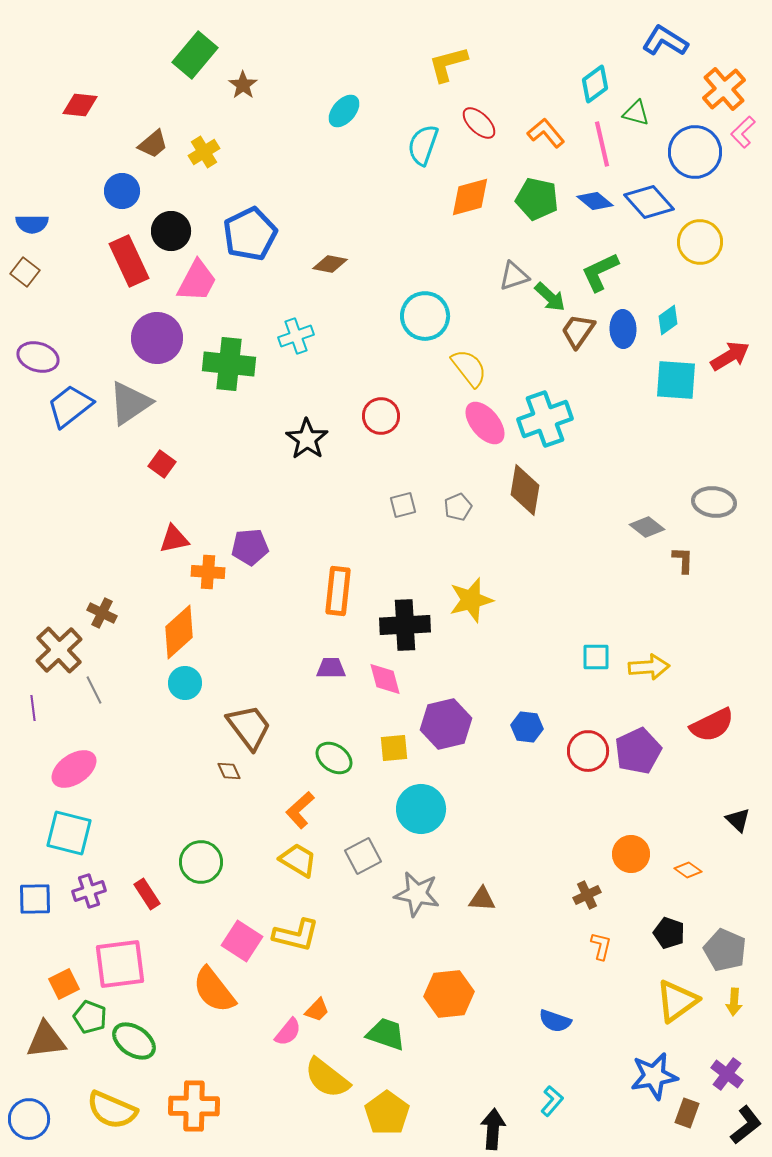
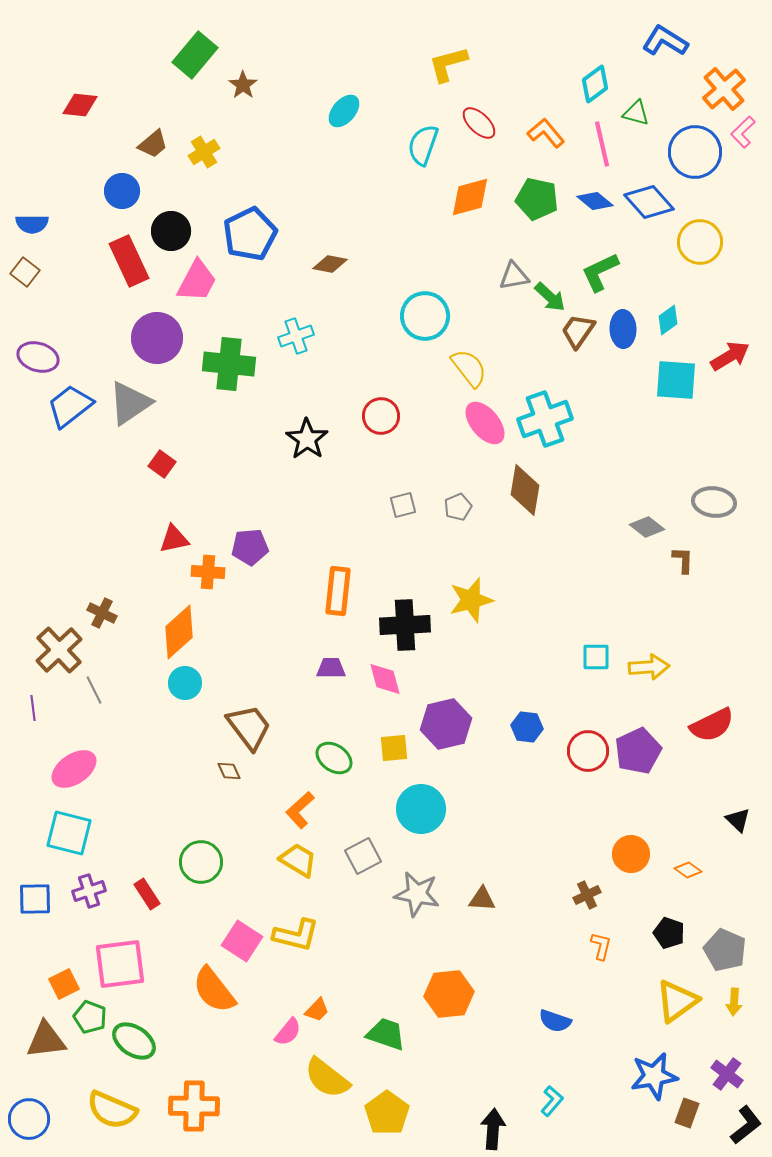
gray triangle at (514, 276): rotated 8 degrees clockwise
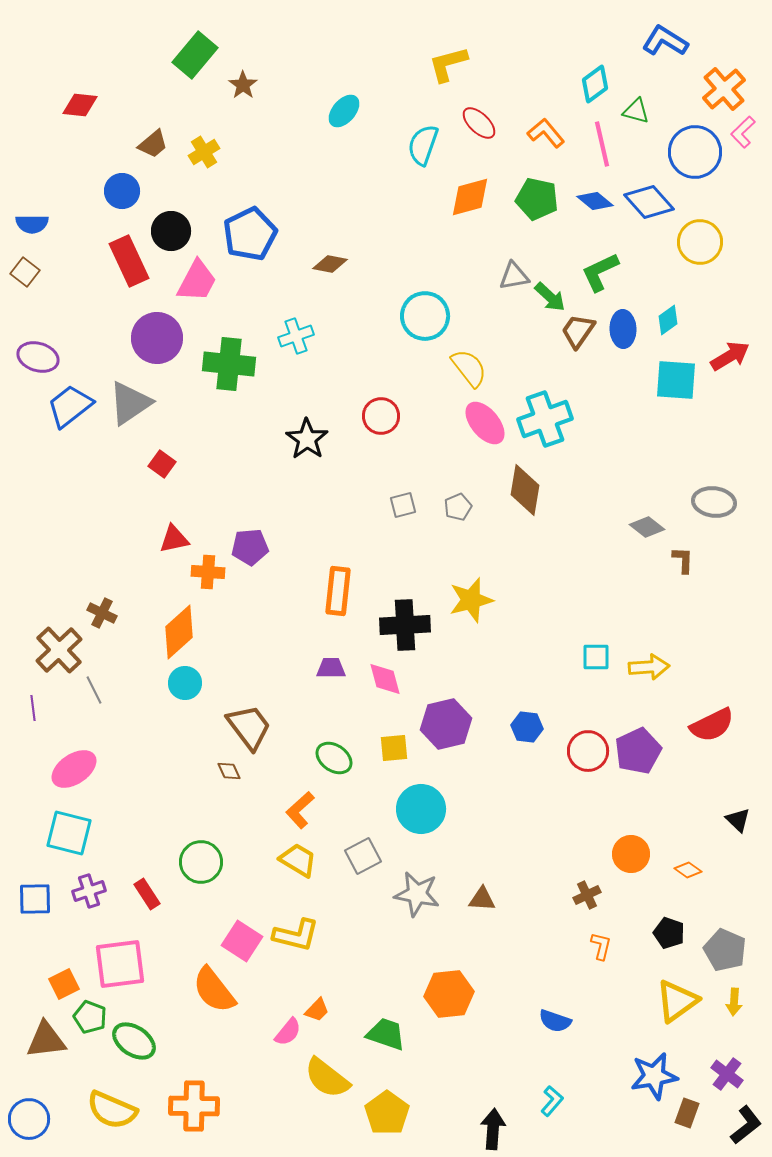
green triangle at (636, 113): moved 2 px up
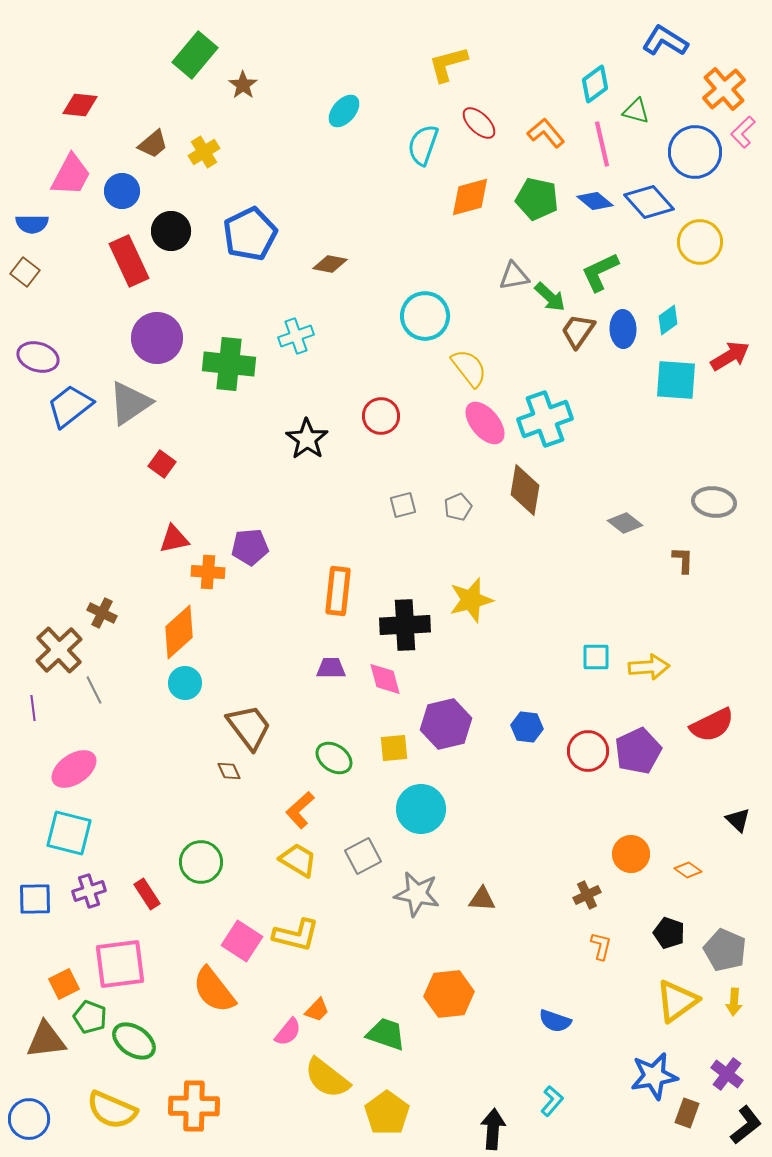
pink trapezoid at (197, 281): moved 126 px left, 106 px up
gray diamond at (647, 527): moved 22 px left, 4 px up
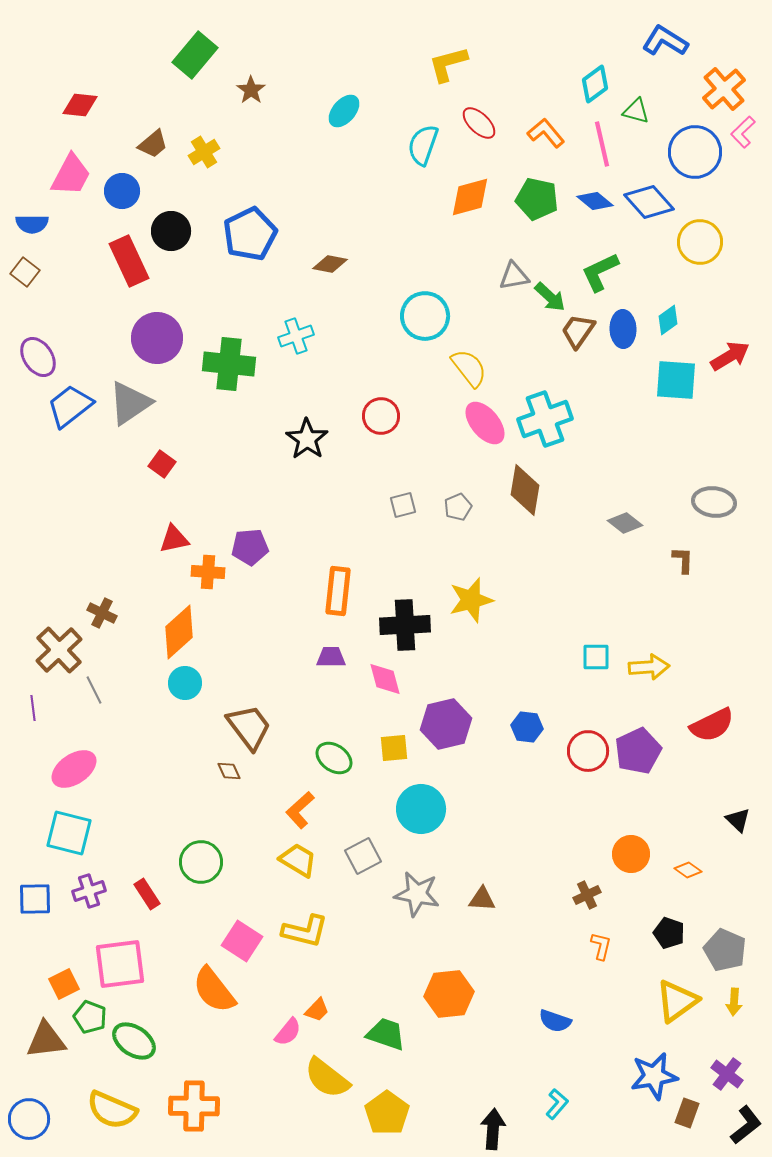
brown star at (243, 85): moved 8 px right, 5 px down
purple ellipse at (38, 357): rotated 39 degrees clockwise
purple trapezoid at (331, 668): moved 11 px up
yellow L-shape at (296, 935): moved 9 px right, 4 px up
cyan L-shape at (552, 1101): moved 5 px right, 3 px down
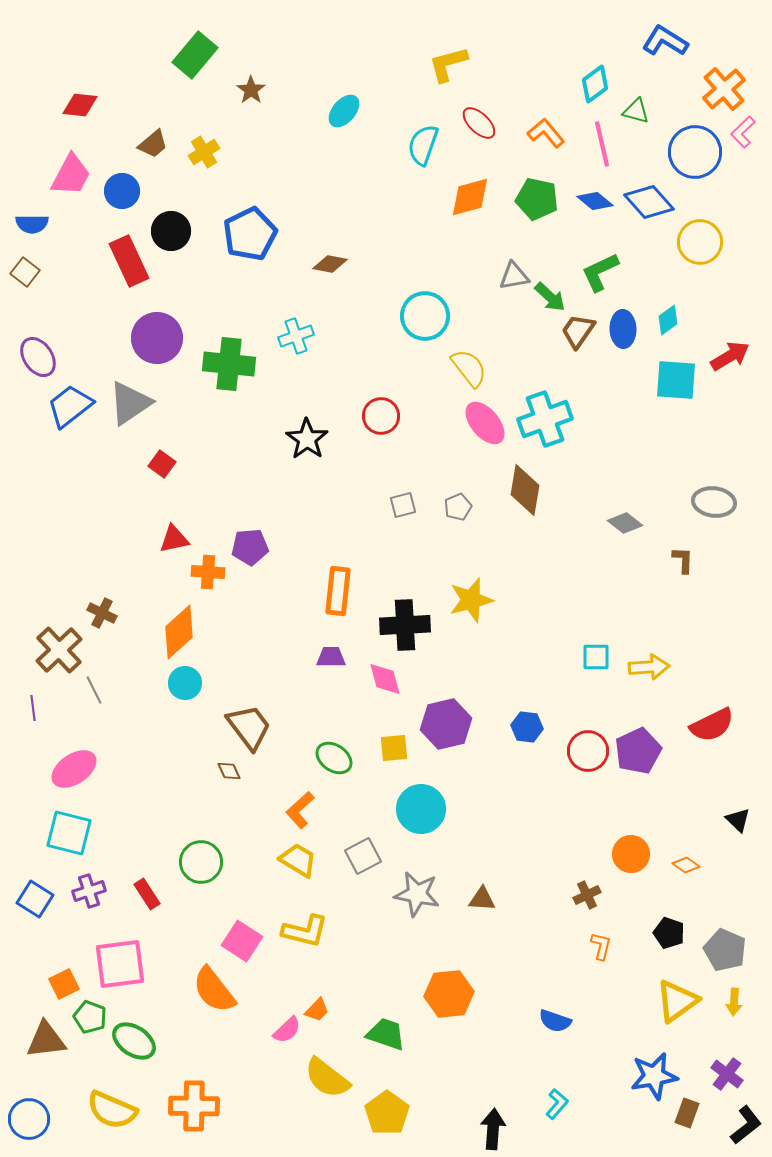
orange diamond at (688, 870): moved 2 px left, 5 px up
blue square at (35, 899): rotated 33 degrees clockwise
pink semicircle at (288, 1032): moved 1 px left, 2 px up; rotated 8 degrees clockwise
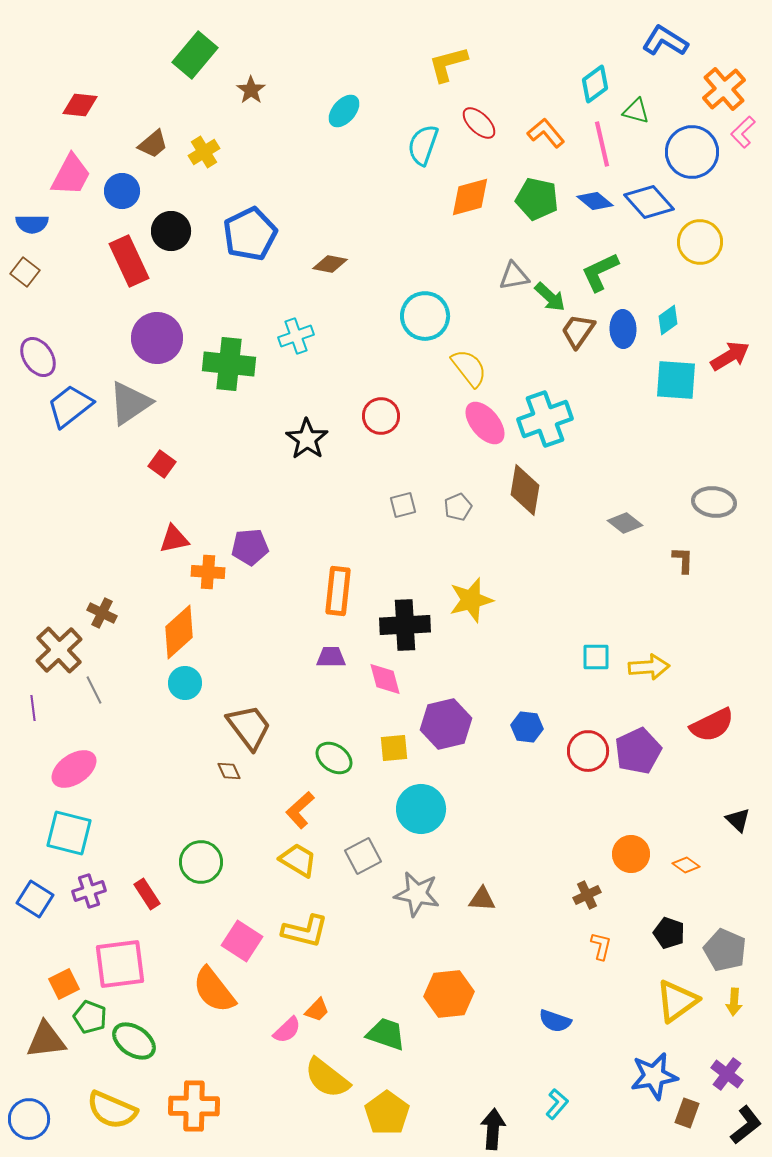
blue circle at (695, 152): moved 3 px left
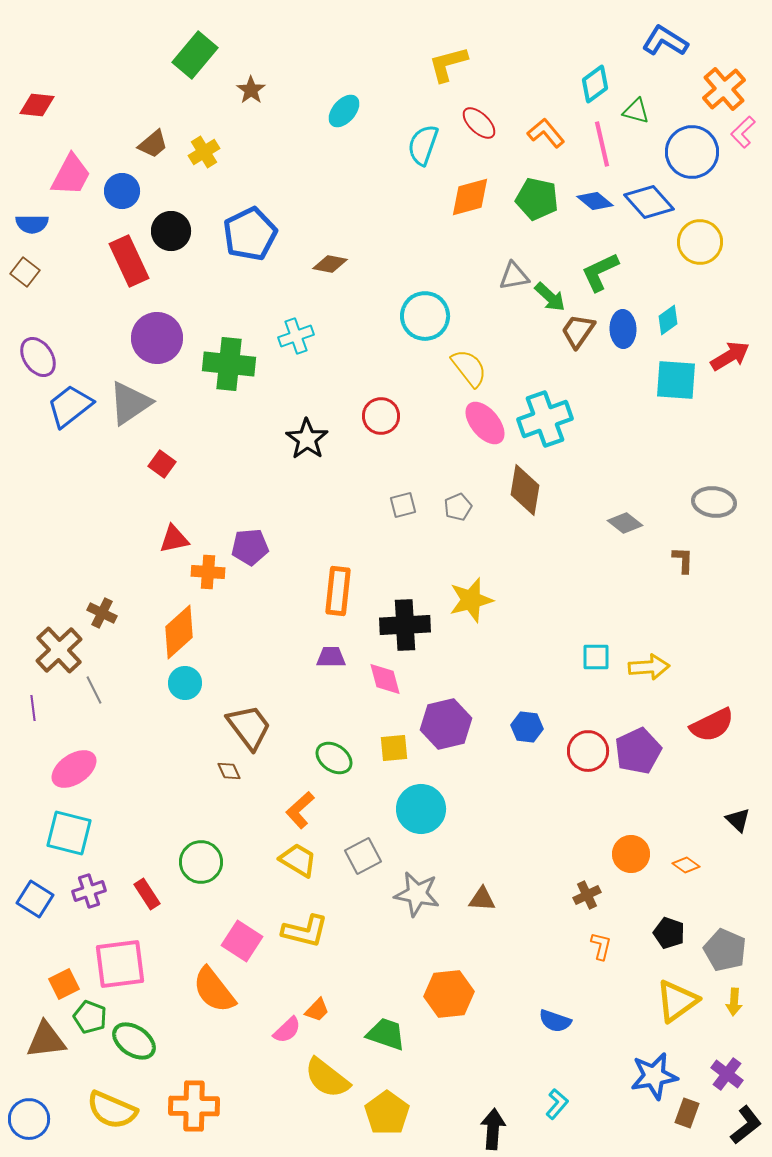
red diamond at (80, 105): moved 43 px left
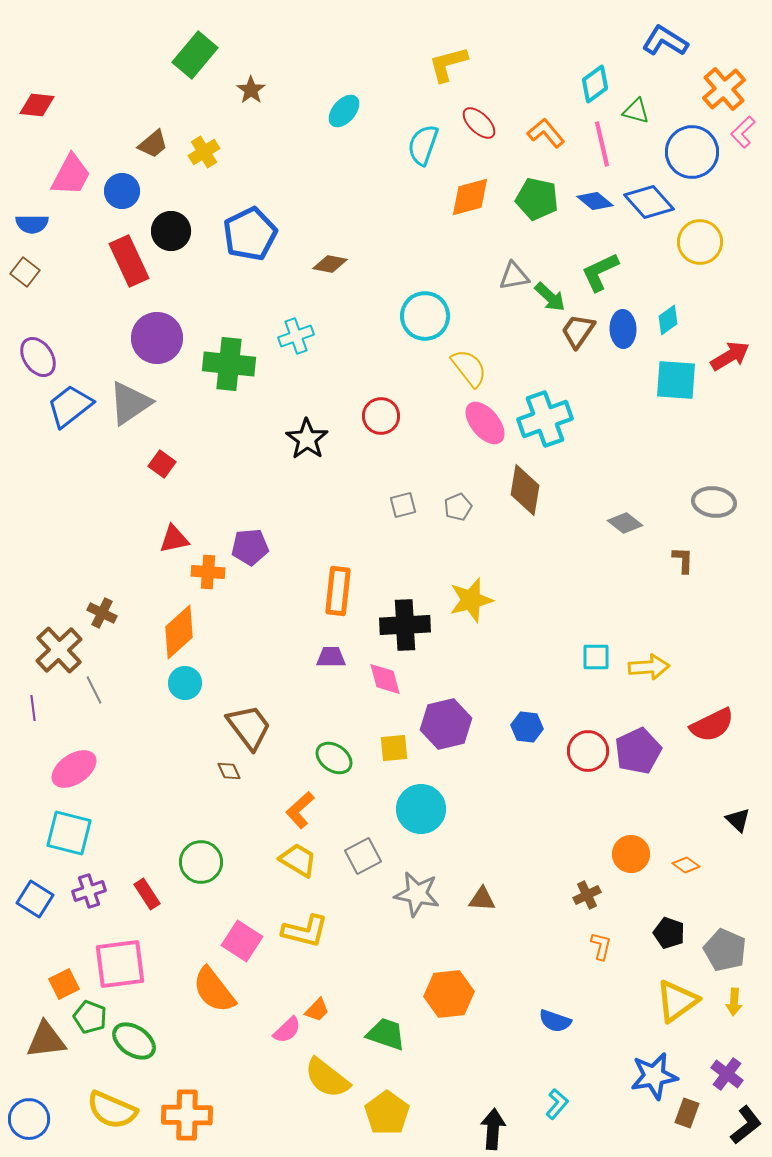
orange cross at (194, 1106): moved 7 px left, 9 px down
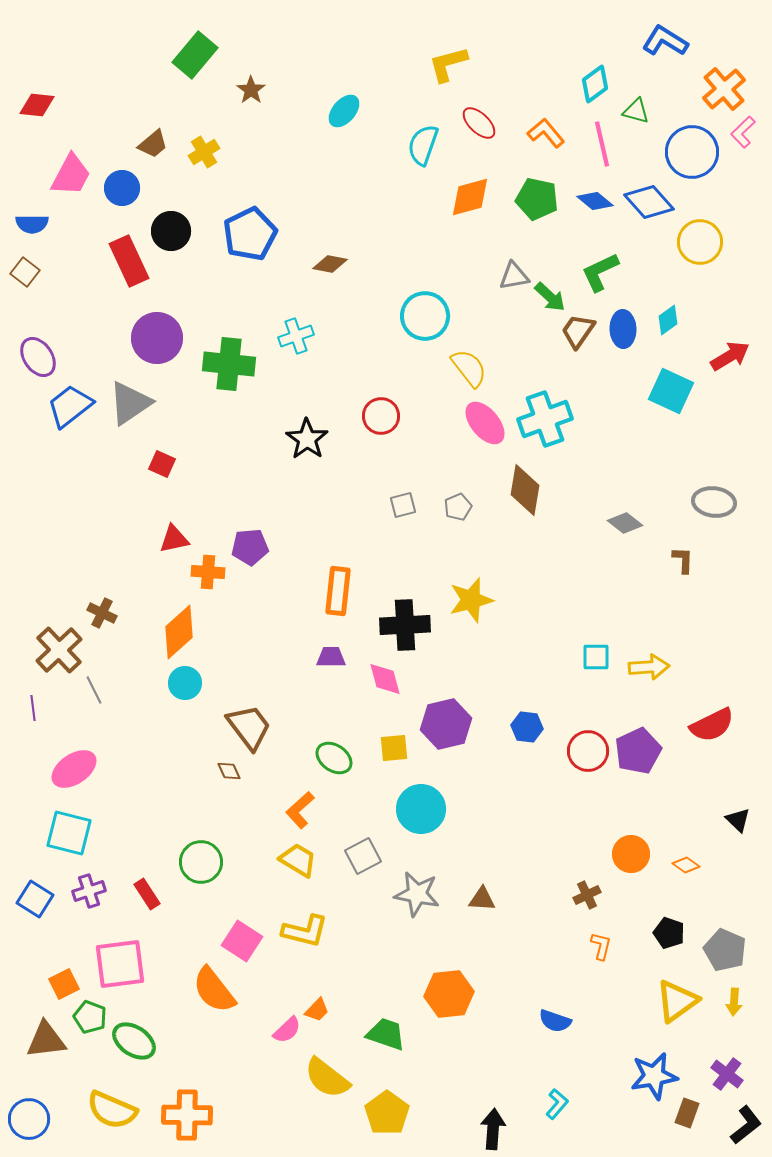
blue circle at (122, 191): moved 3 px up
cyan square at (676, 380): moved 5 px left, 11 px down; rotated 21 degrees clockwise
red square at (162, 464): rotated 12 degrees counterclockwise
